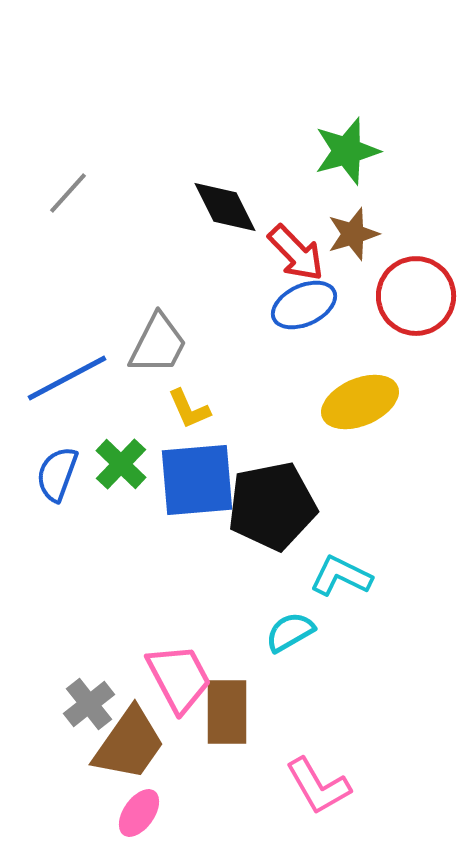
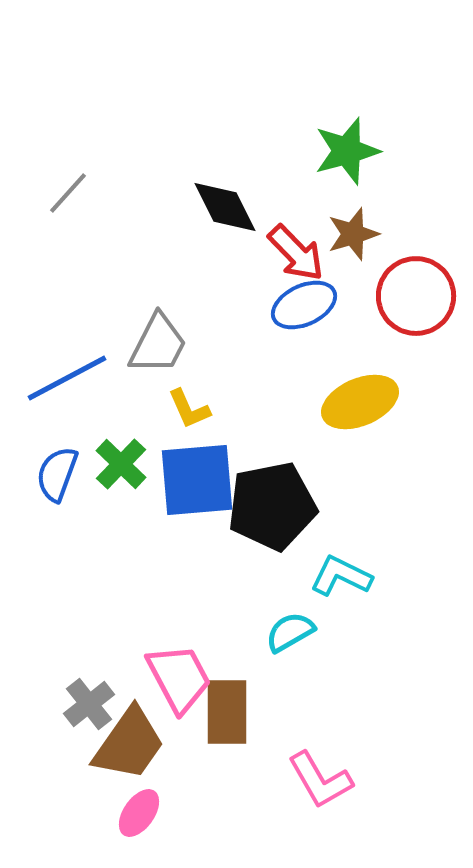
pink L-shape: moved 2 px right, 6 px up
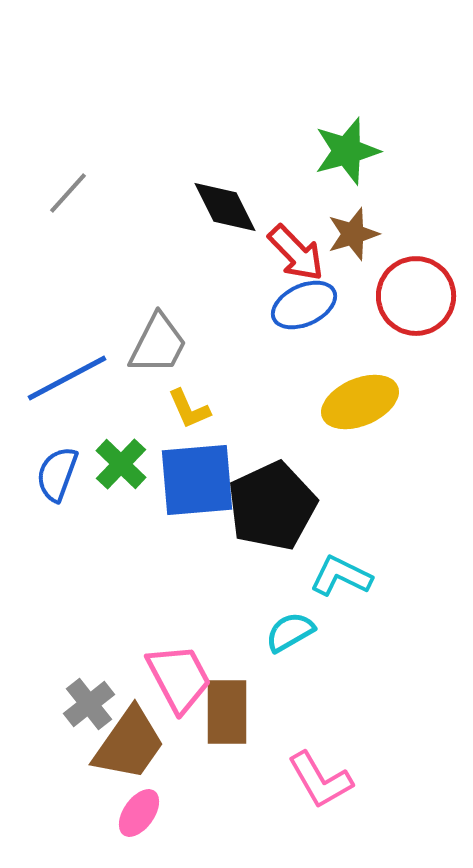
black pentagon: rotated 14 degrees counterclockwise
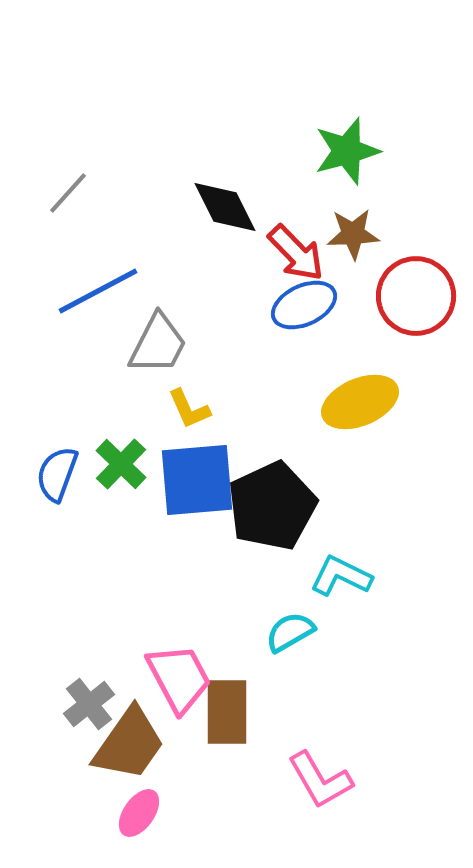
brown star: rotated 14 degrees clockwise
blue line: moved 31 px right, 87 px up
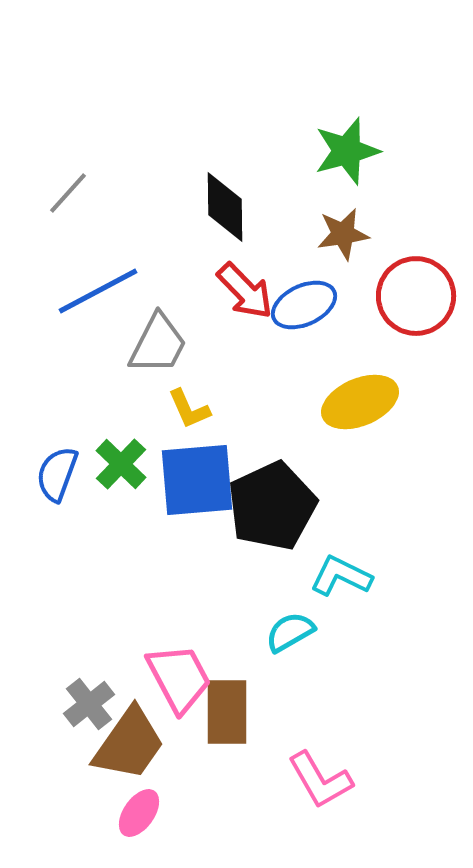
black diamond: rotated 26 degrees clockwise
brown star: moved 10 px left; rotated 6 degrees counterclockwise
red arrow: moved 51 px left, 38 px down
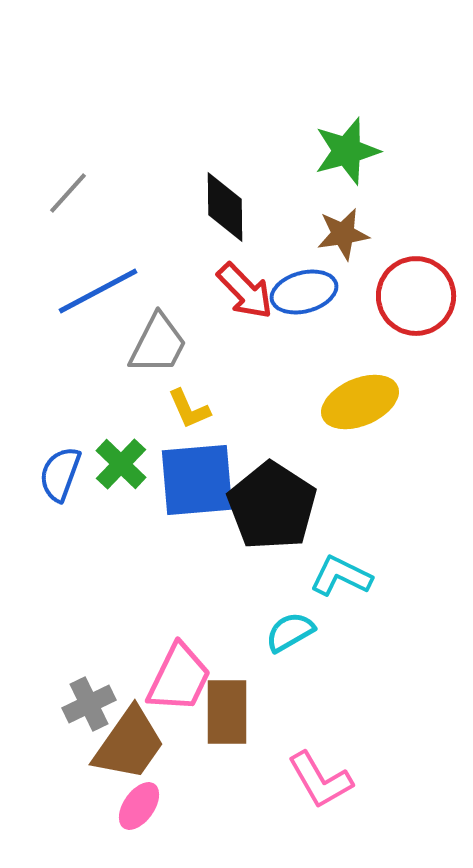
blue ellipse: moved 13 px up; rotated 10 degrees clockwise
blue semicircle: moved 3 px right
black pentagon: rotated 14 degrees counterclockwise
pink trapezoid: rotated 54 degrees clockwise
gray cross: rotated 12 degrees clockwise
pink ellipse: moved 7 px up
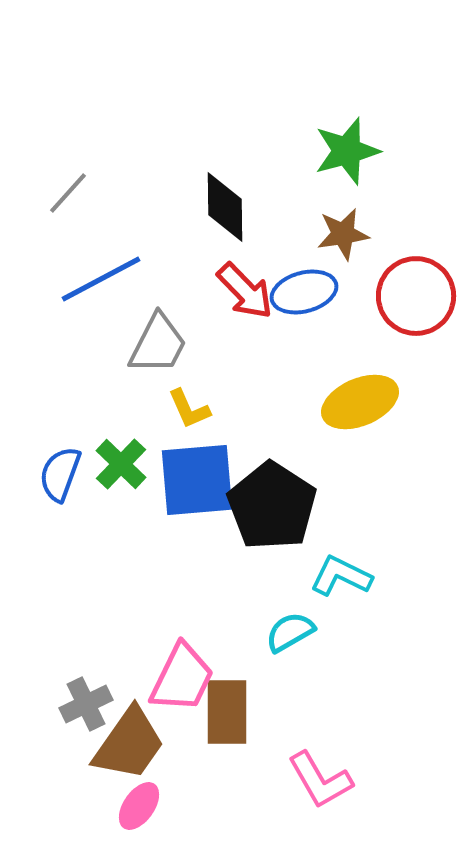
blue line: moved 3 px right, 12 px up
pink trapezoid: moved 3 px right
gray cross: moved 3 px left
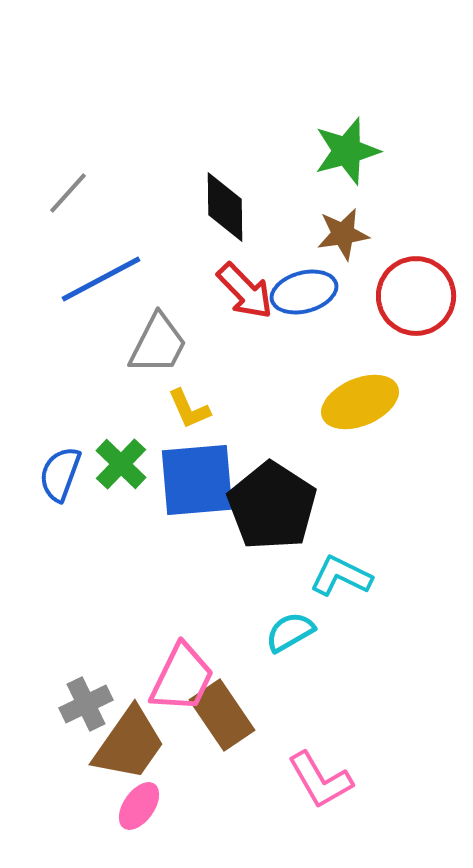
brown rectangle: moved 5 px left, 3 px down; rotated 34 degrees counterclockwise
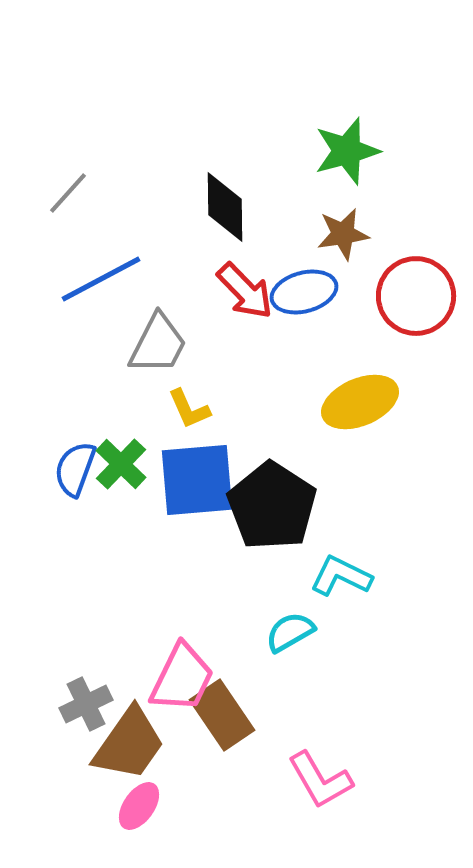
blue semicircle: moved 15 px right, 5 px up
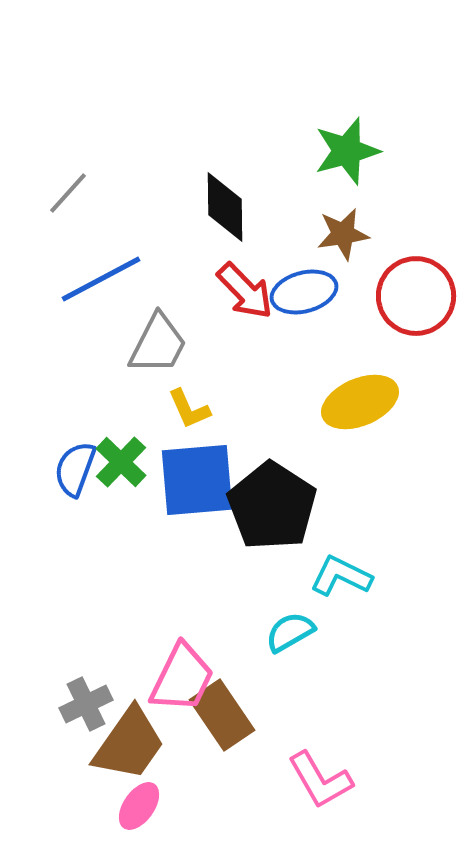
green cross: moved 2 px up
